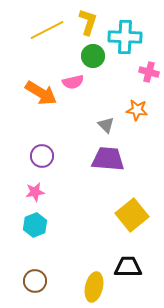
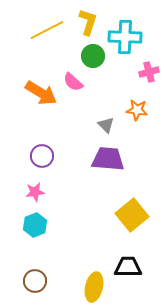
pink cross: rotated 30 degrees counterclockwise
pink semicircle: rotated 55 degrees clockwise
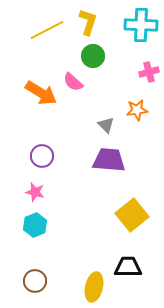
cyan cross: moved 16 px right, 12 px up
orange star: rotated 15 degrees counterclockwise
purple trapezoid: moved 1 px right, 1 px down
pink star: rotated 24 degrees clockwise
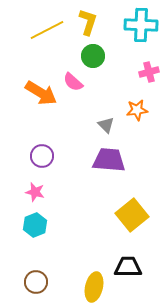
brown circle: moved 1 px right, 1 px down
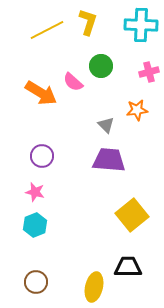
green circle: moved 8 px right, 10 px down
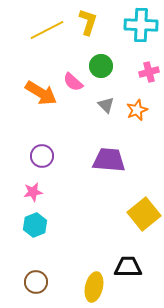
orange star: rotated 15 degrees counterclockwise
gray triangle: moved 20 px up
pink star: moved 2 px left; rotated 24 degrees counterclockwise
yellow square: moved 12 px right, 1 px up
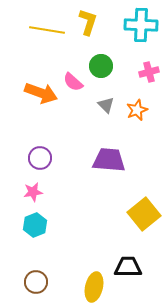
yellow line: rotated 36 degrees clockwise
orange arrow: rotated 12 degrees counterclockwise
purple circle: moved 2 px left, 2 px down
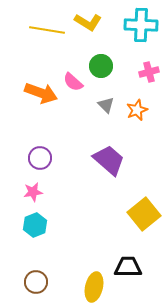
yellow L-shape: rotated 104 degrees clockwise
purple trapezoid: rotated 36 degrees clockwise
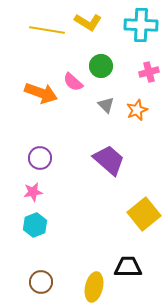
brown circle: moved 5 px right
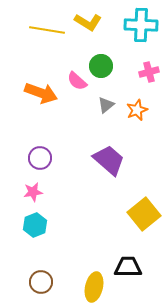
pink semicircle: moved 4 px right, 1 px up
gray triangle: rotated 36 degrees clockwise
